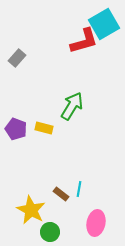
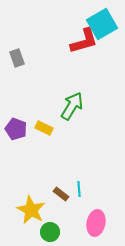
cyan square: moved 2 px left
gray rectangle: rotated 60 degrees counterclockwise
yellow rectangle: rotated 12 degrees clockwise
cyan line: rotated 14 degrees counterclockwise
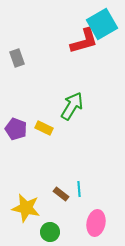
yellow star: moved 5 px left, 2 px up; rotated 16 degrees counterclockwise
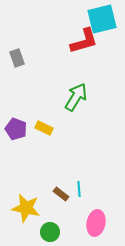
cyan square: moved 5 px up; rotated 16 degrees clockwise
green arrow: moved 4 px right, 9 px up
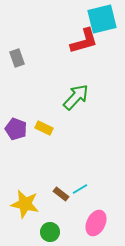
green arrow: rotated 12 degrees clockwise
cyan line: moved 1 px right; rotated 63 degrees clockwise
yellow star: moved 1 px left, 4 px up
pink ellipse: rotated 15 degrees clockwise
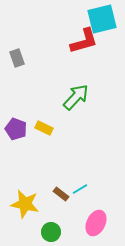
green circle: moved 1 px right
